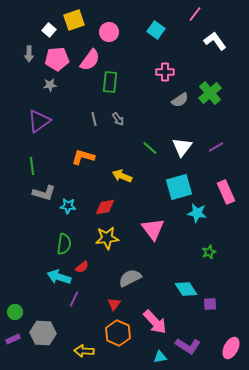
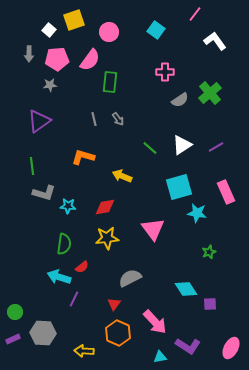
white triangle at (182, 147): moved 2 px up; rotated 20 degrees clockwise
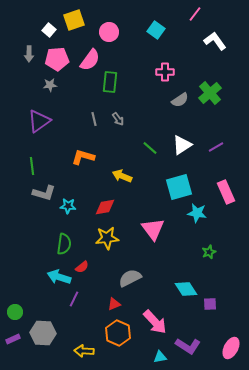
red triangle at (114, 304): rotated 32 degrees clockwise
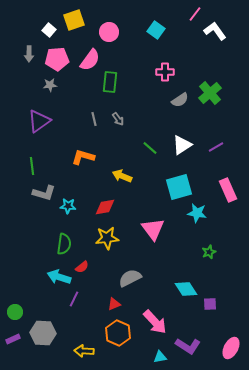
white L-shape at (215, 41): moved 10 px up
pink rectangle at (226, 192): moved 2 px right, 2 px up
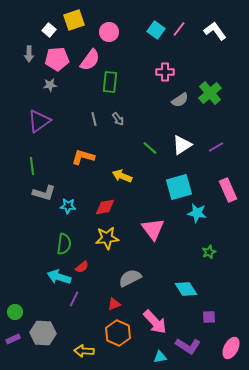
pink line at (195, 14): moved 16 px left, 15 px down
purple square at (210, 304): moved 1 px left, 13 px down
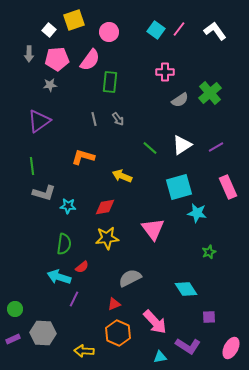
pink rectangle at (228, 190): moved 3 px up
green circle at (15, 312): moved 3 px up
